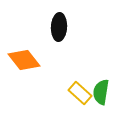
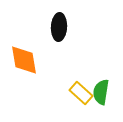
orange diamond: rotated 28 degrees clockwise
yellow rectangle: moved 1 px right
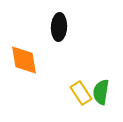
yellow rectangle: rotated 15 degrees clockwise
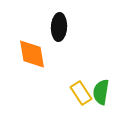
orange diamond: moved 8 px right, 6 px up
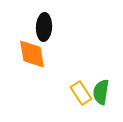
black ellipse: moved 15 px left
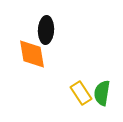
black ellipse: moved 2 px right, 3 px down
green semicircle: moved 1 px right, 1 px down
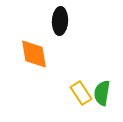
black ellipse: moved 14 px right, 9 px up
orange diamond: moved 2 px right
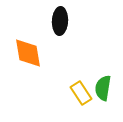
orange diamond: moved 6 px left, 1 px up
green semicircle: moved 1 px right, 5 px up
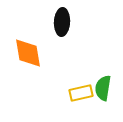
black ellipse: moved 2 px right, 1 px down
yellow rectangle: rotated 70 degrees counterclockwise
